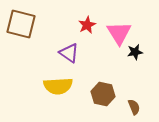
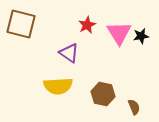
black star: moved 6 px right, 16 px up
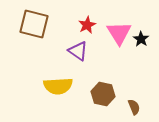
brown square: moved 13 px right
black star: moved 3 px down; rotated 28 degrees counterclockwise
purple triangle: moved 9 px right, 2 px up
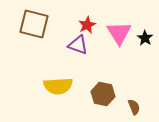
black star: moved 4 px right, 1 px up
purple triangle: moved 6 px up; rotated 15 degrees counterclockwise
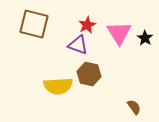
brown hexagon: moved 14 px left, 20 px up
brown semicircle: rotated 14 degrees counterclockwise
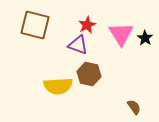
brown square: moved 1 px right, 1 px down
pink triangle: moved 2 px right, 1 px down
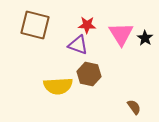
red star: rotated 30 degrees clockwise
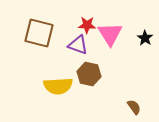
brown square: moved 4 px right, 8 px down
pink triangle: moved 11 px left
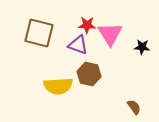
black star: moved 3 px left, 9 px down; rotated 28 degrees counterclockwise
